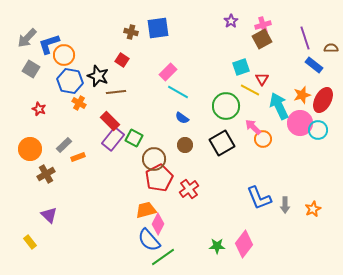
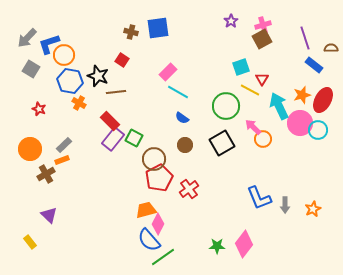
orange rectangle at (78, 157): moved 16 px left, 3 px down
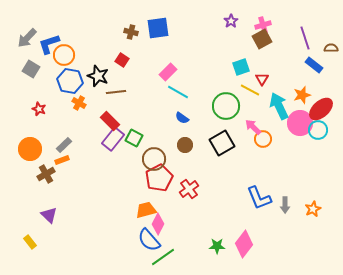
red ellipse at (323, 100): moved 2 px left, 9 px down; rotated 20 degrees clockwise
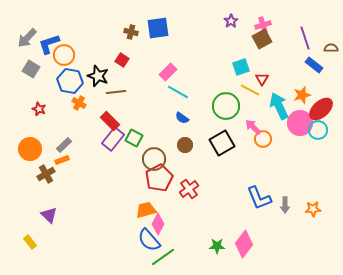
orange star at (313, 209): rotated 21 degrees clockwise
